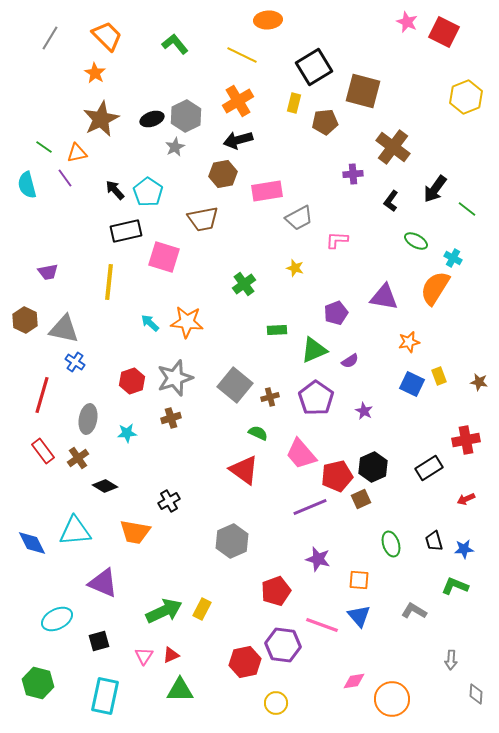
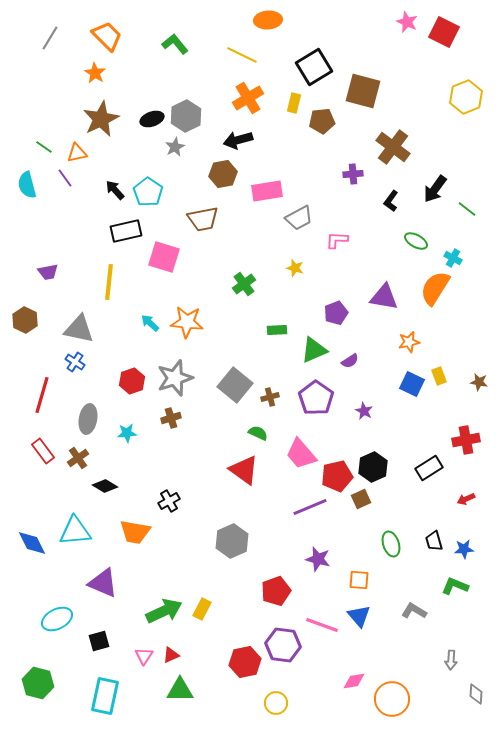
orange cross at (238, 101): moved 10 px right, 3 px up
brown pentagon at (325, 122): moved 3 px left, 1 px up
gray triangle at (64, 329): moved 15 px right
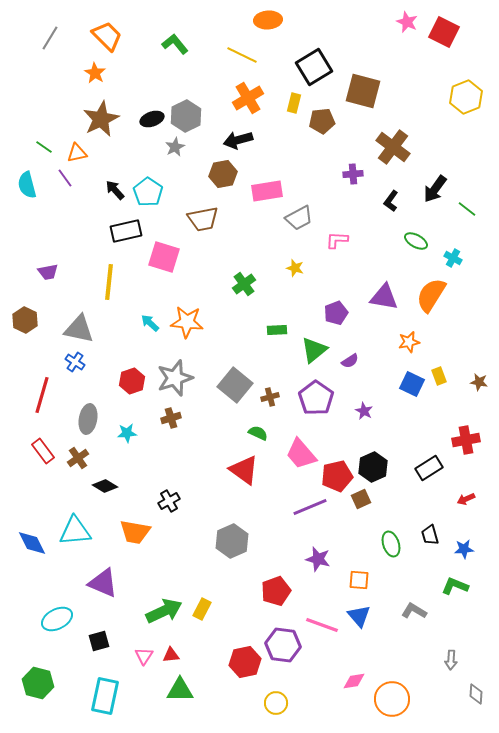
orange semicircle at (435, 288): moved 4 px left, 7 px down
green triangle at (314, 350): rotated 16 degrees counterclockwise
black trapezoid at (434, 541): moved 4 px left, 6 px up
red triangle at (171, 655): rotated 18 degrees clockwise
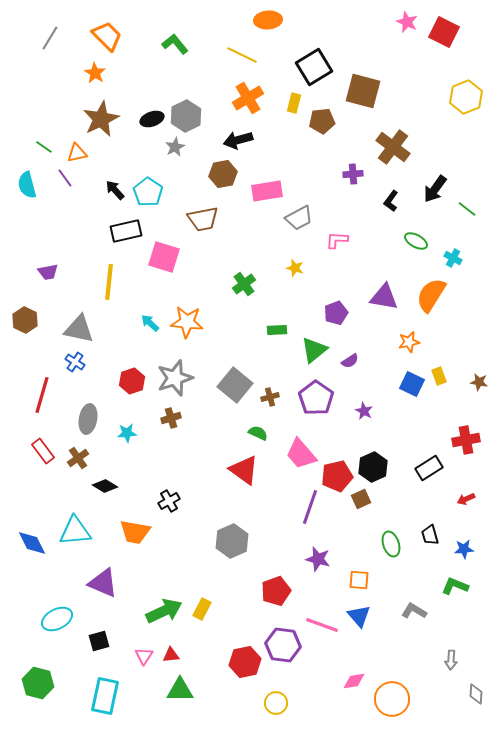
purple line at (310, 507): rotated 48 degrees counterclockwise
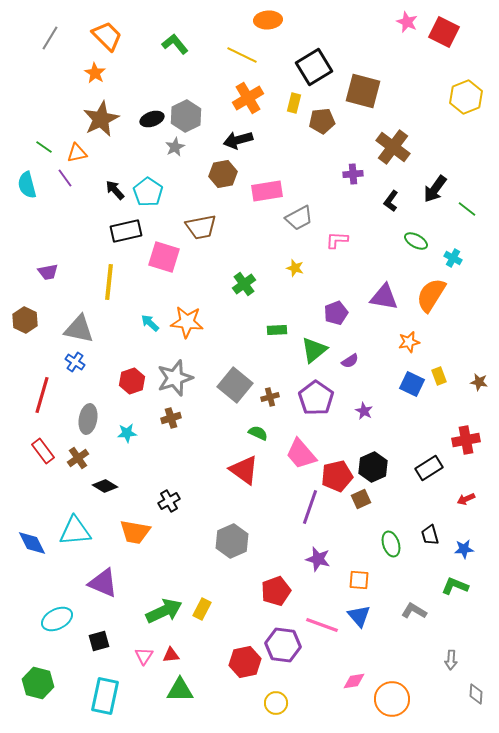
brown trapezoid at (203, 219): moved 2 px left, 8 px down
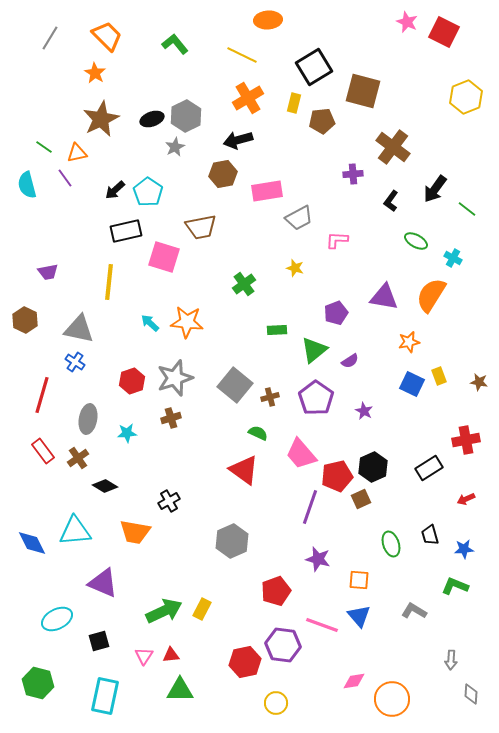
black arrow at (115, 190): rotated 90 degrees counterclockwise
gray diamond at (476, 694): moved 5 px left
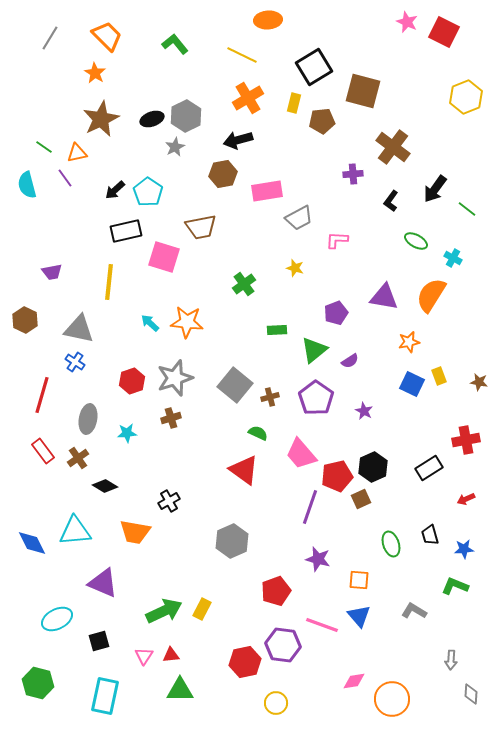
purple trapezoid at (48, 272): moved 4 px right
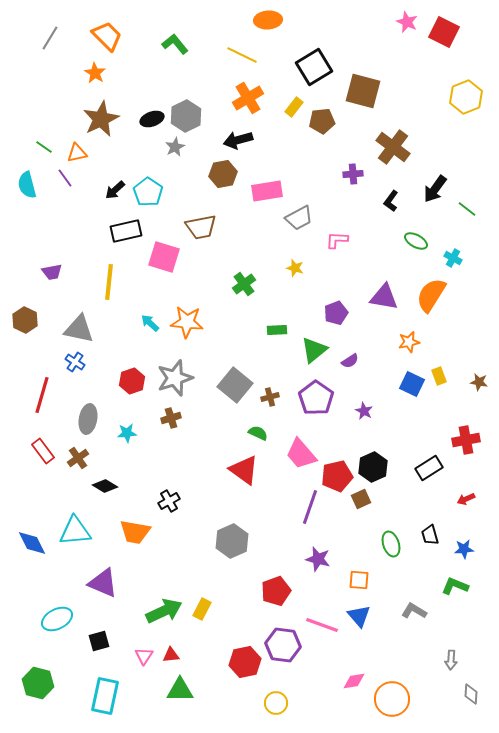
yellow rectangle at (294, 103): moved 4 px down; rotated 24 degrees clockwise
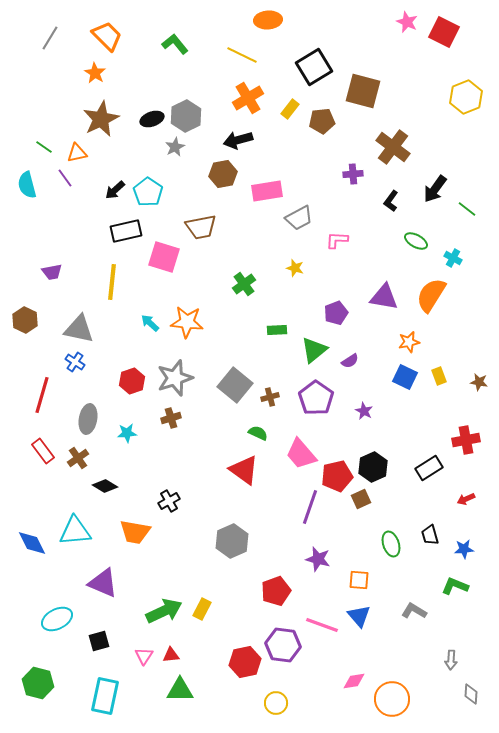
yellow rectangle at (294, 107): moved 4 px left, 2 px down
yellow line at (109, 282): moved 3 px right
blue square at (412, 384): moved 7 px left, 7 px up
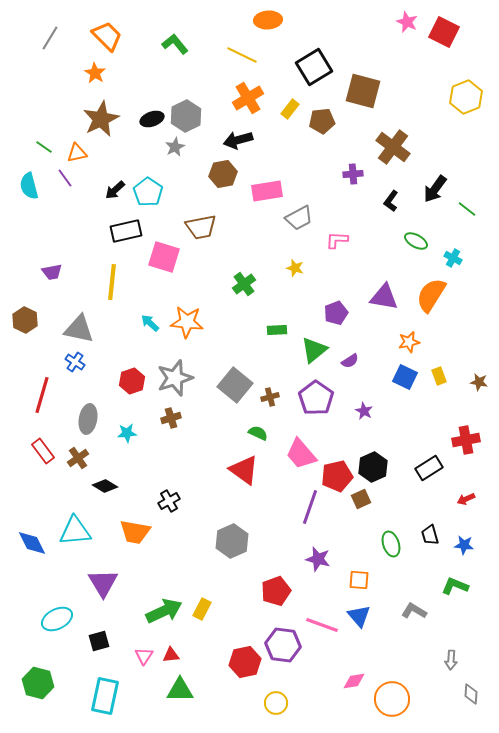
cyan semicircle at (27, 185): moved 2 px right, 1 px down
blue star at (464, 549): moved 4 px up; rotated 12 degrees clockwise
purple triangle at (103, 583): rotated 36 degrees clockwise
